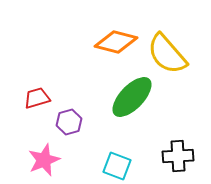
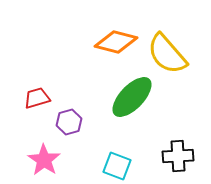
pink star: rotated 16 degrees counterclockwise
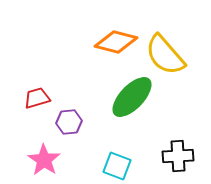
yellow semicircle: moved 2 px left, 1 px down
purple hexagon: rotated 10 degrees clockwise
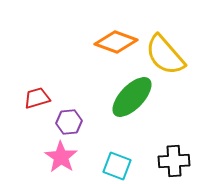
orange diamond: rotated 6 degrees clockwise
black cross: moved 4 px left, 5 px down
pink star: moved 17 px right, 3 px up
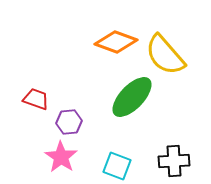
red trapezoid: moved 1 px left, 1 px down; rotated 36 degrees clockwise
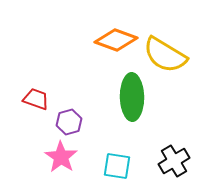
orange diamond: moved 2 px up
yellow semicircle: rotated 18 degrees counterclockwise
green ellipse: rotated 45 degrees counterclockwise
purple hexagon: rotated 10 degrees counterclockwise
black cross: rotated 28 degrees counterclockwise
cyan square: rotated 12 degrees counterclockwise
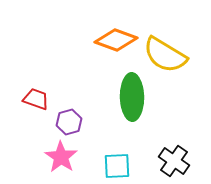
black cross: rotated 24 degrees counterclockwise
cyan square: rotated 12 degrees counterclockwise
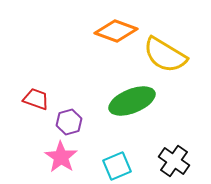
orange diamond: moved 9 px up
green ellipse: moved 4 px down; rotated 69 degrees clockwise
cyan square: rotated 20 degrees counterclockwise
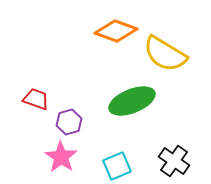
yellow semicircle: moved 1 px up
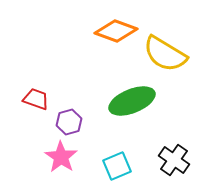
black cross: moved 1 px up
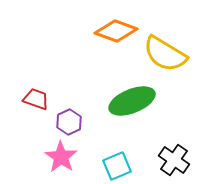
purple hexagon: rotated 10 degrees counterclockwise
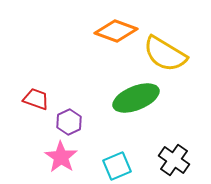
green ellipse: moved 4 px right, 3 px up
